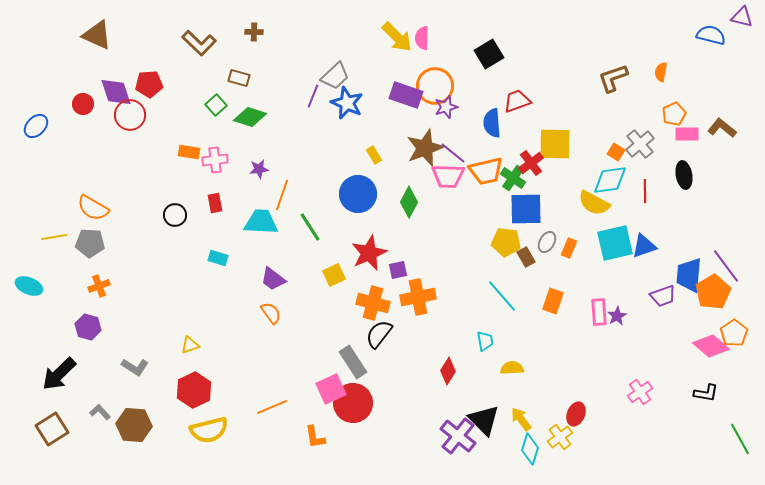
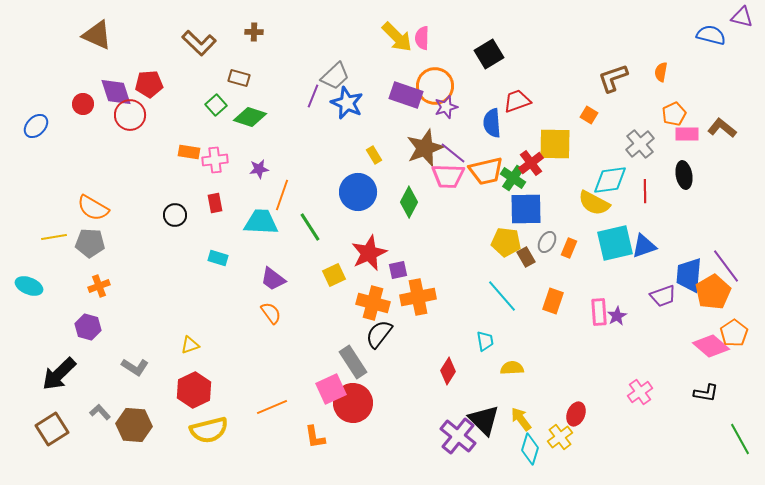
orange square at (616, 152): moved 27 px left, 37 px up
blue circle at (358, 194): moved 2 px up
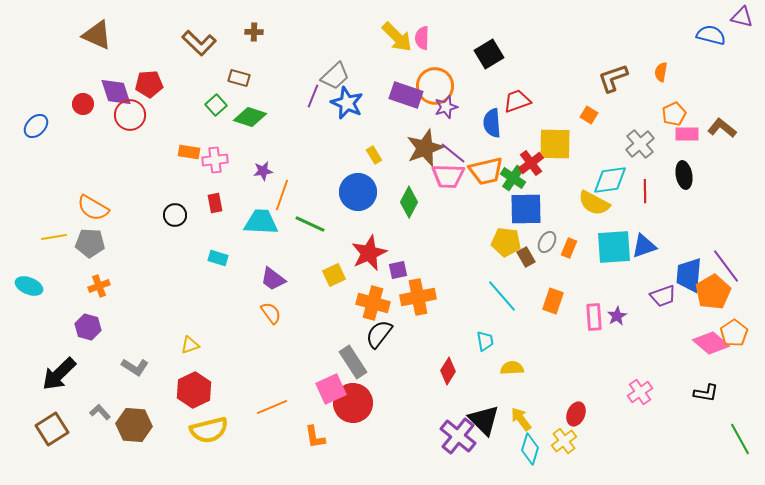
purple star at (259, 169): moved 4 px right, 2 px down
green line at (310, 227): moved 3 px up; rotated 32 degrees counterclockwise
cyan square at (615, 243): moved 1 px left, 4 px down; rotated 9 degrees clockwise
pink rectangle at (599, 312): moved 5 px left, 5 px down
pink diamond at (711, 346): moved 3 px up
yellow cross at (560, 437): moved 4 px right, 4 px down
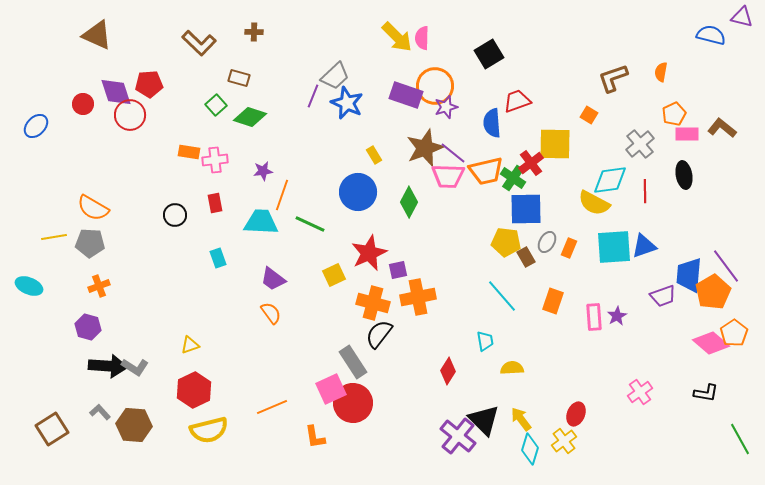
cyan rectangle at (218, 258): rotated 54 degrees clockwise
black arrow at (59, 374): moved 49 px right, 8 px up; rotated 132 degrees counterclockwise
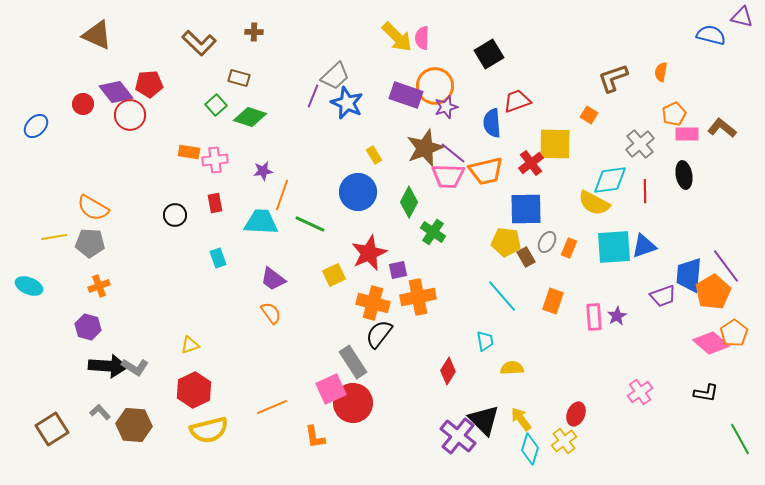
purple diamond at (116, 92): rotated 20 degrees counterclockwise
green cross at (513, 178): moved 80 px left, 54 px down
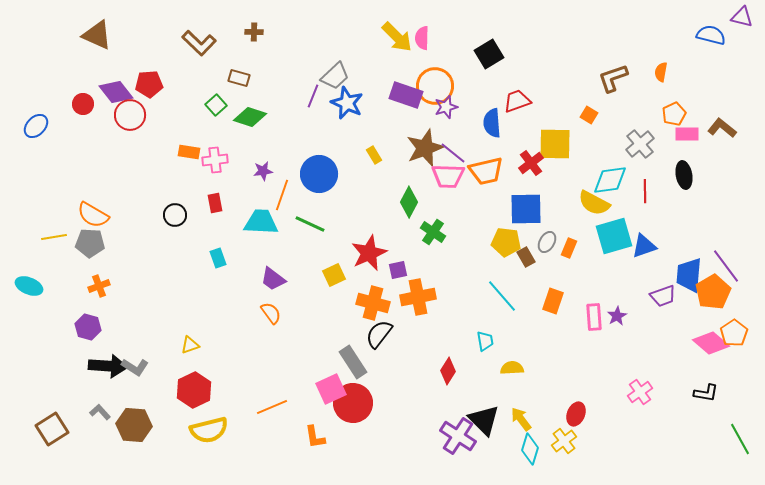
blue circle at (358, 192): moved 39 px left, 18 px up
orange semicircle at (93, 208): moved 7 px down
cyan square at (614, 247): moved 11 px up; rotated 12 degrees counterclockwise
purple cross at (458, 436): rotated 6 degrees counterclockwise
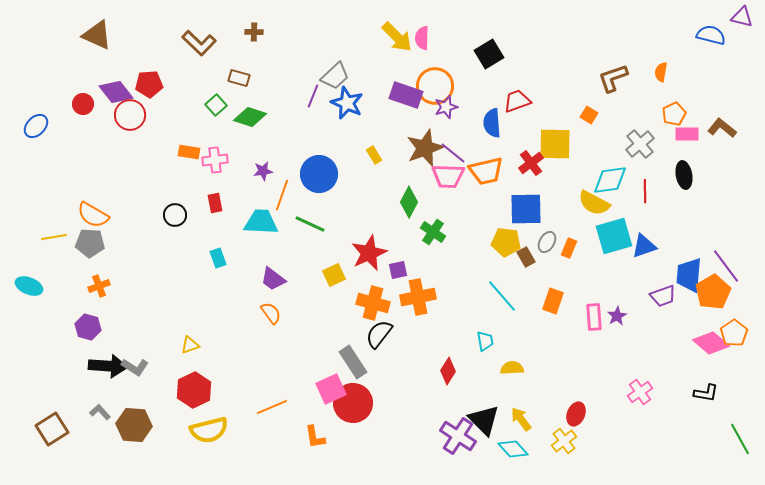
cyan diamond at (530, 449): moved 17 px left; rotated 60 degrees counterclockwise
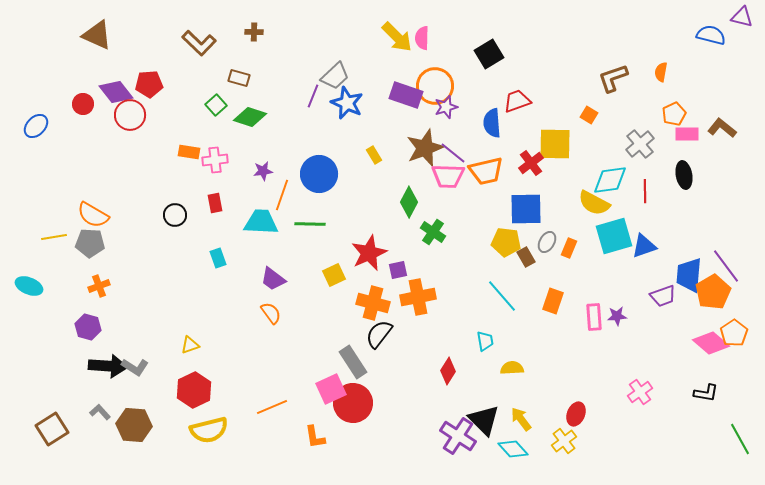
green line at (310, 224): rotated 24 degrees counterclockwise
purple star at (617, 316): rotated 24 degrees clockwise
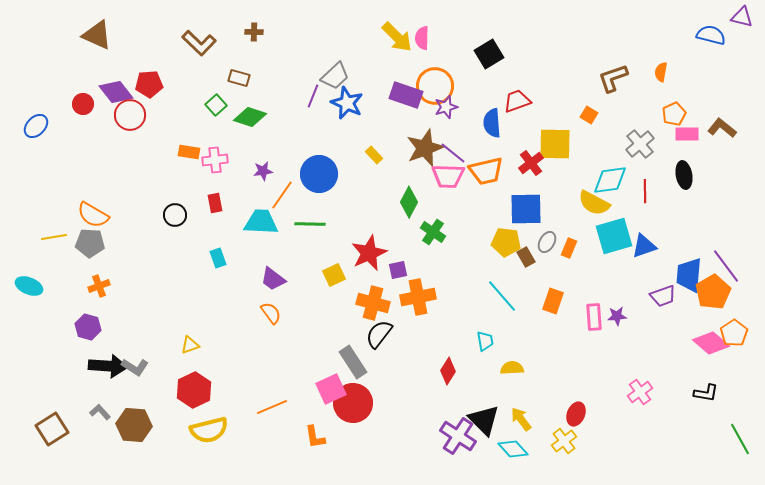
yellow rectangle at (374, 155): rotated 12 degrees counterclockwise
orange line at (282, 195): rotated 16 degrees clockwise
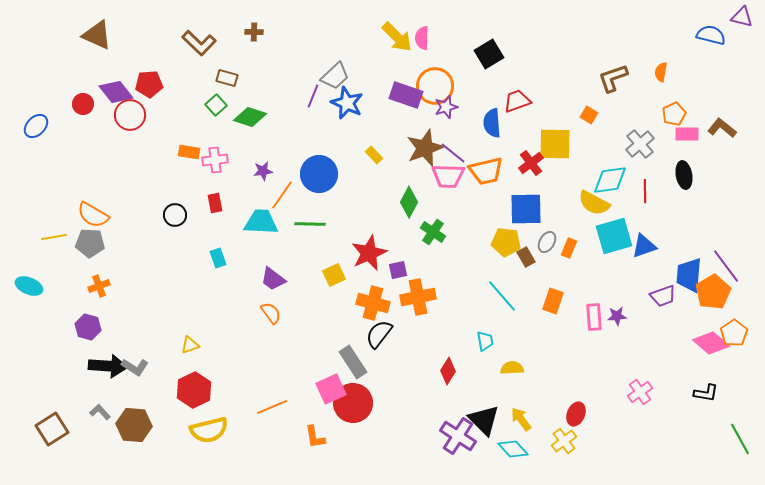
brown rectangle at (239, 78): moved 12 px left
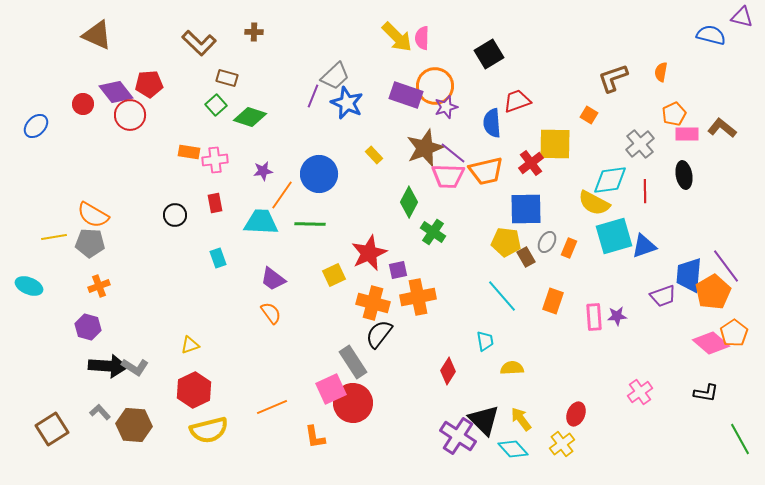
yellow cross at (564, 441): moved 2 px left, 3 px down
